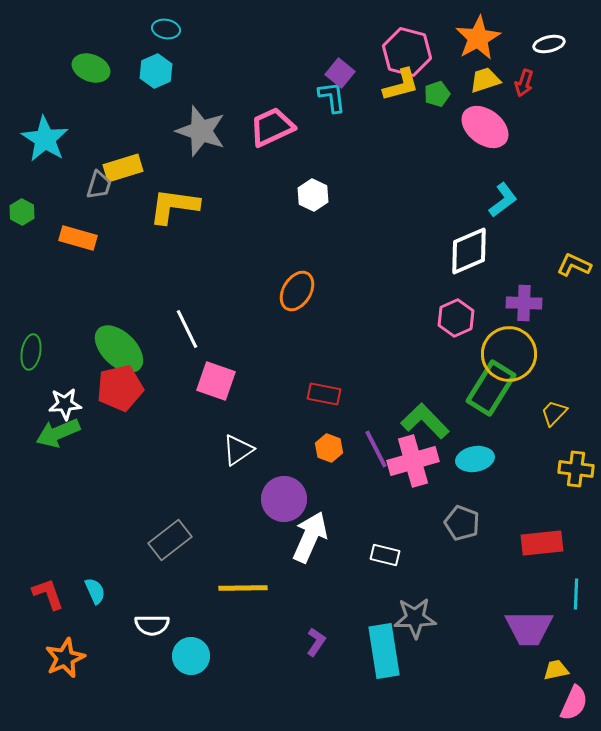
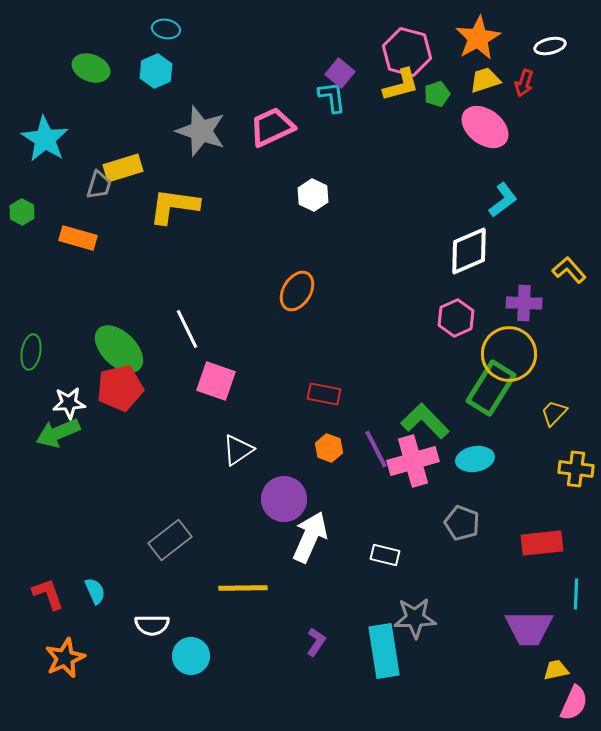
white ellipse at (549, 44): moved 1 px right, 2 px down
yellow L-shape at (574, 265): moved 5 px left, 5 px down; rotated 24 degrees clockwise
white star at (65, 404): moved 4 px right, 1 px up
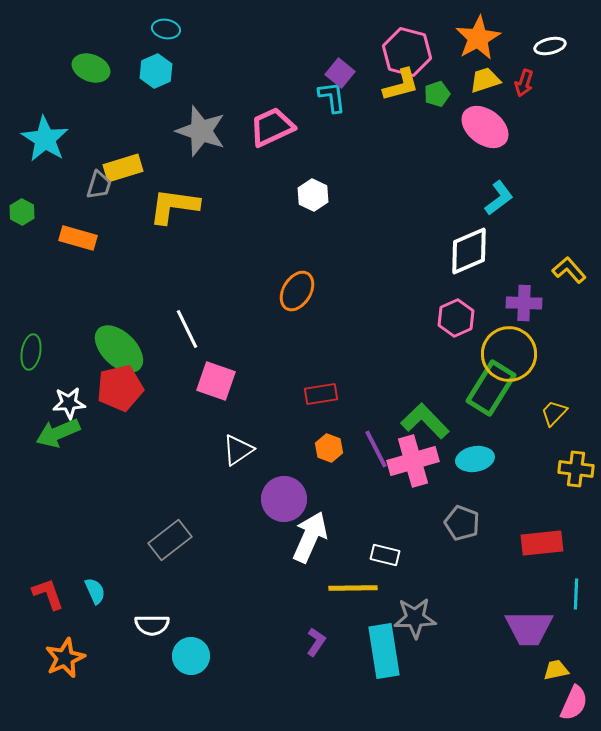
cyan L-shape at (503, 200): moved 4 px left, 2 px up
red rectangle at (324, 394): moved 3 px left; rotated 20 degrees counterclockwise
yellow line at (243, 588): moved 110 px right
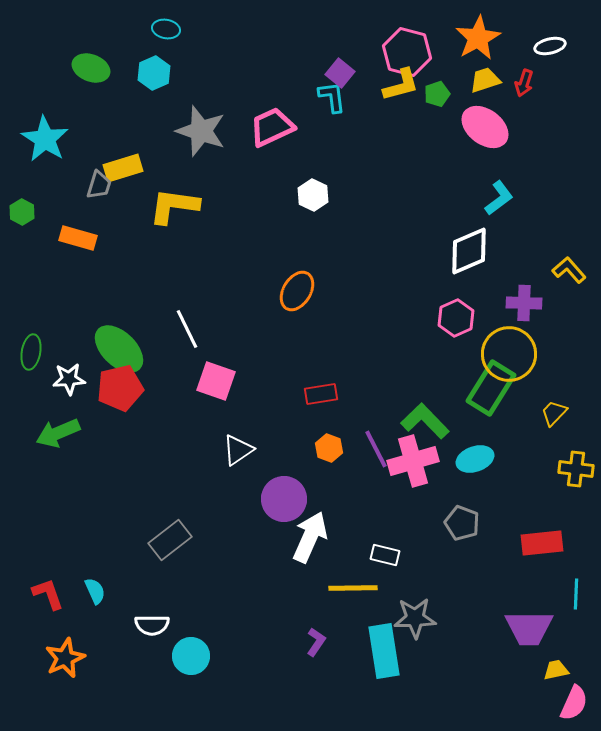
cyan hexagon at (156, 71): moved 2 px left, 2 px down
white star at (69, 403): moved 24 px up
cyan ellipse at (475, 459): rotated 9 degrees counterclockwise
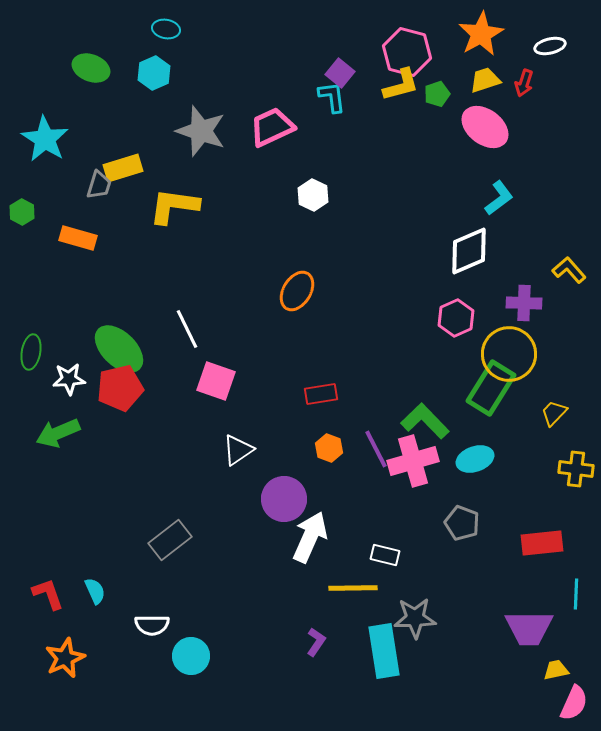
orange star at (478, 38): moved 3 px right, 4 px up
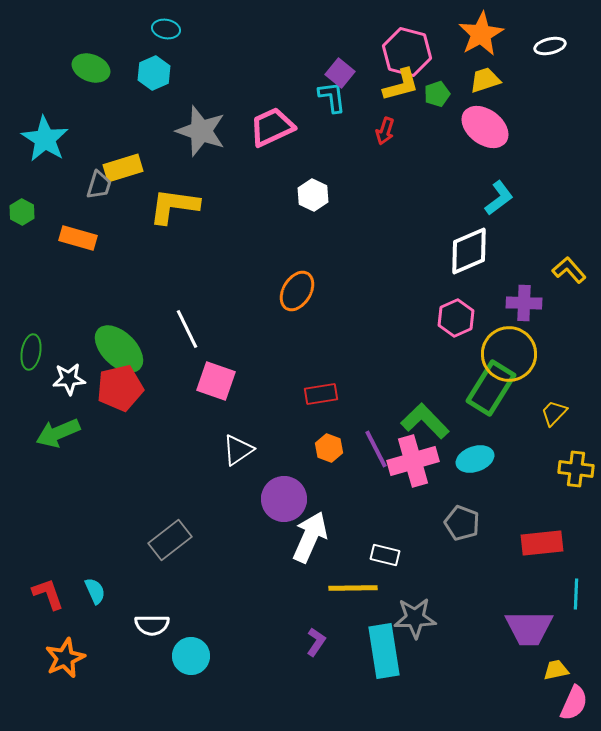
red arrow at (524, 83): moved 139 px left, 48 px down
